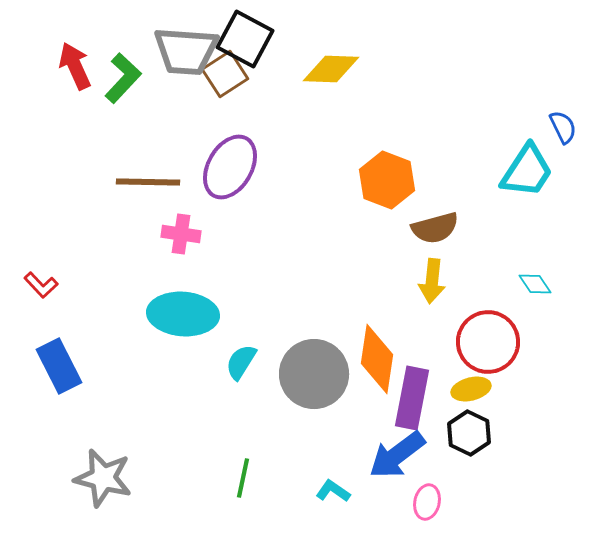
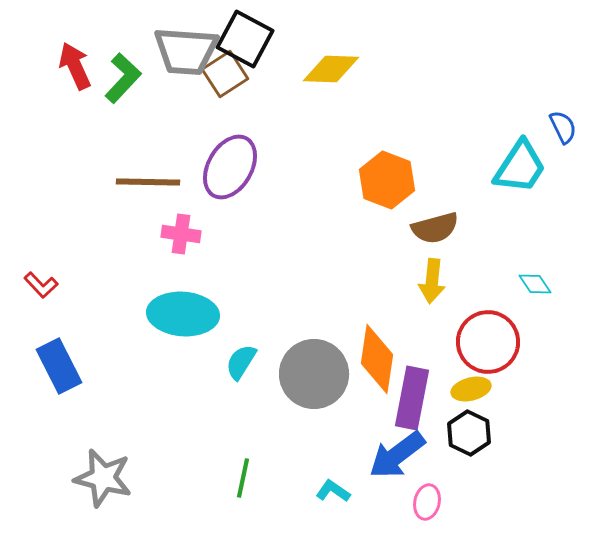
cyan trapezoid: moved 7 px left, 4 px up
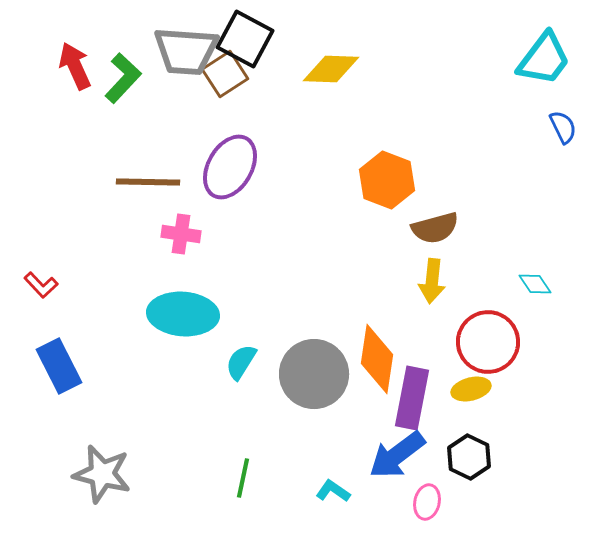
cyan trapezoid: moved 24 px right, 108 px up; rotated 4 degrees clockwise
black hexagon: moved 24 px down
gray star: moved 1 px left, 4 px up
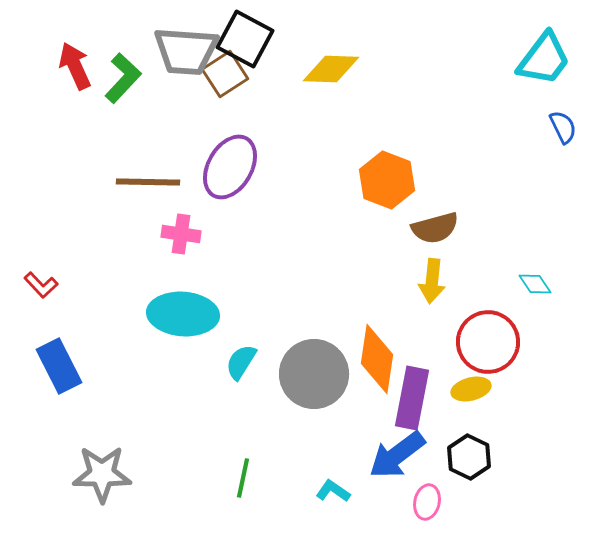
gray star: rotated 14 degrees counterclockwise
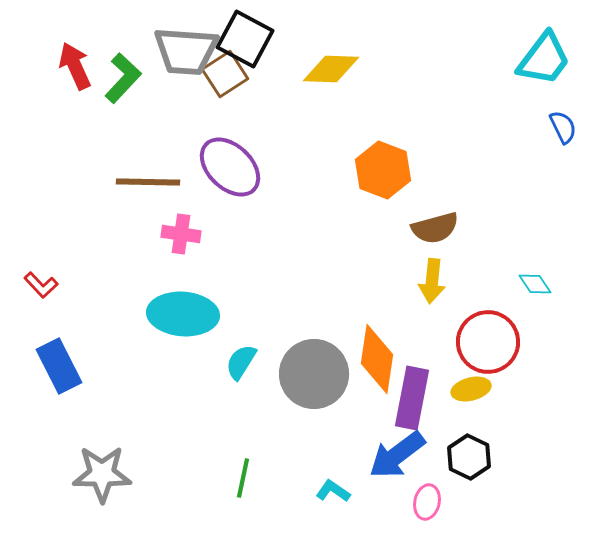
purple ellipse: rotated 76 degrees counterclockwise
orange hexagon: moved 4 px left, 10 px up
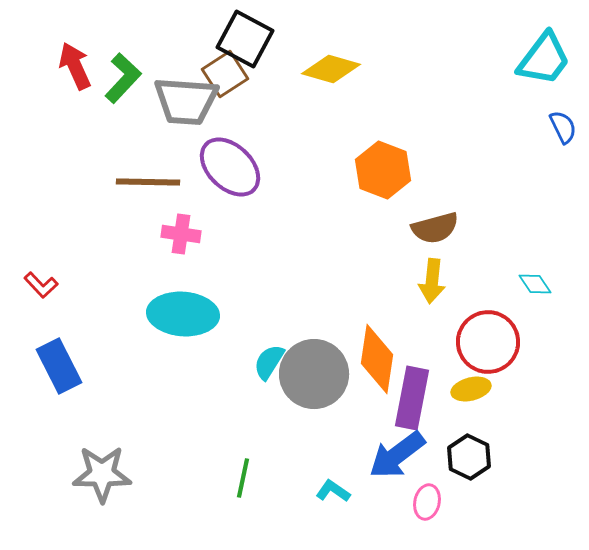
gray trapezoid: moved 50 px down
yellow diamond: rotated 14 degrees clockwise
cyan semicircle: moved 28 px right
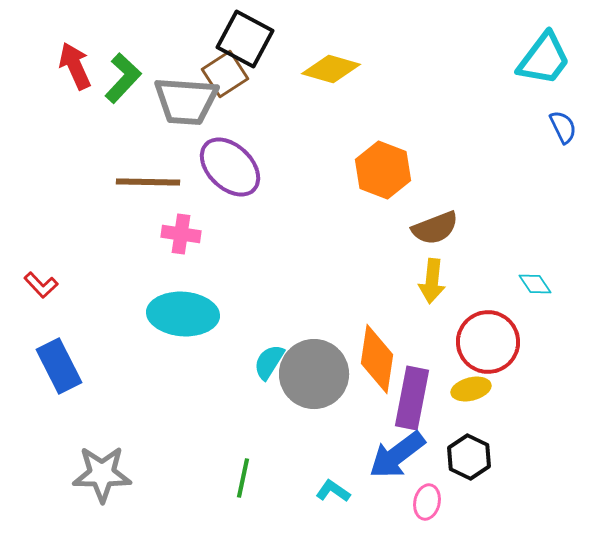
brown semicircle: rotated 6 degrees counterclockwise
